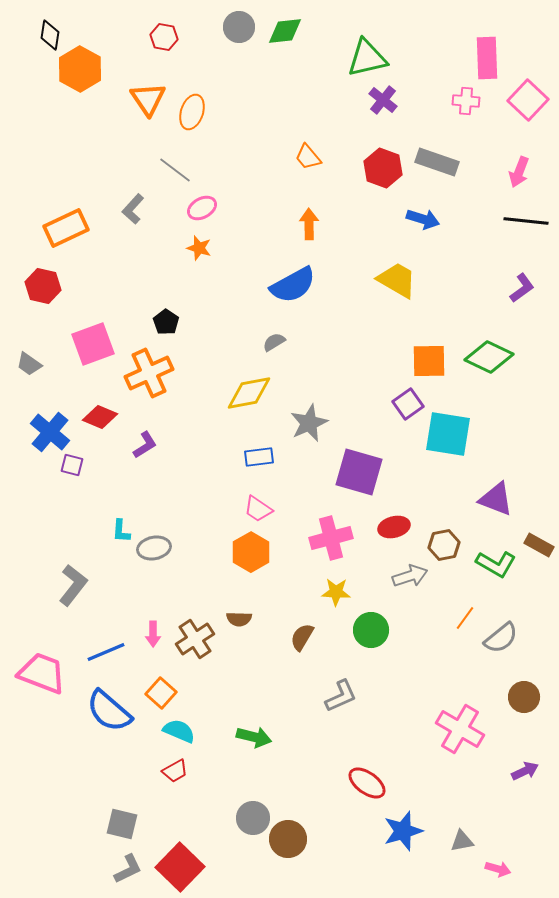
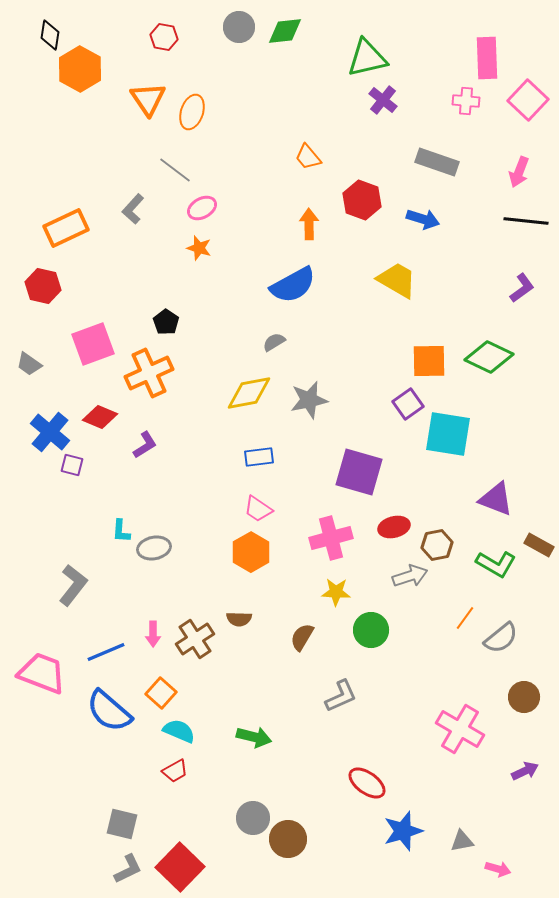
red hexagon at (383, 168): moved 21 px left, 32 px down
gray star at (309, 423): moved 23 px up; rotated 12 degrees clockwise
brown hexagon at (444, 545): moved 7 px left
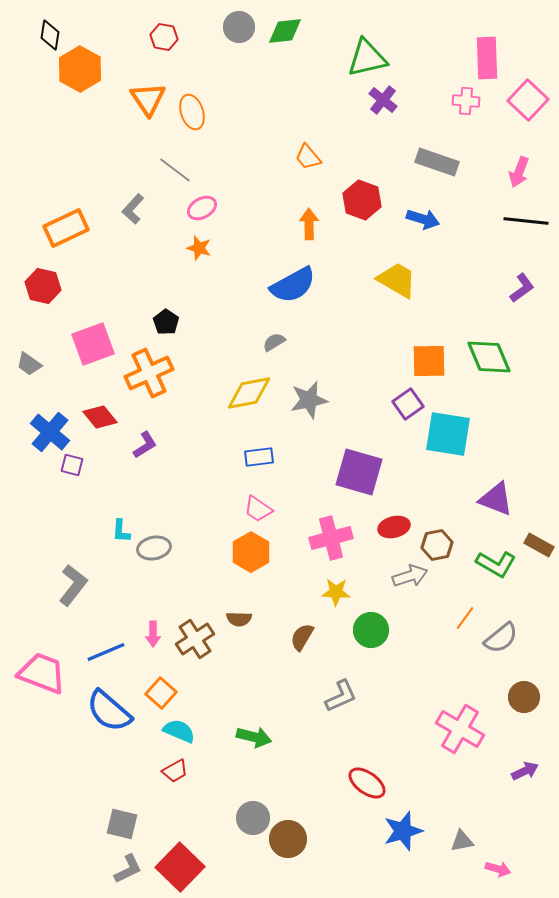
orange ellipse at (192, 112): rotated 36 degrees counterclockwise
green diamond at (489, 357): rotated 42 degrees clockwise
red diamond at (100, 417): rotated 28 degrees clockwise
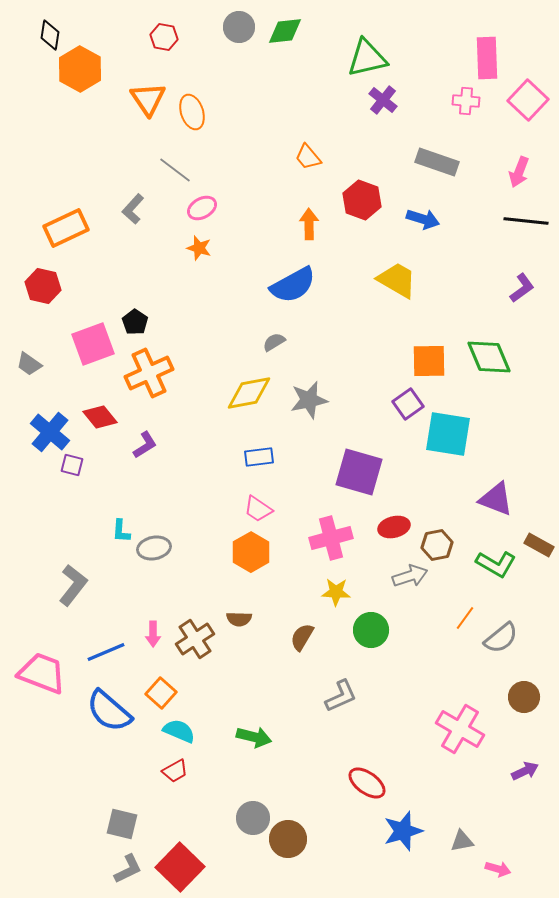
black pentagon at (166, 322): moved 31 px left
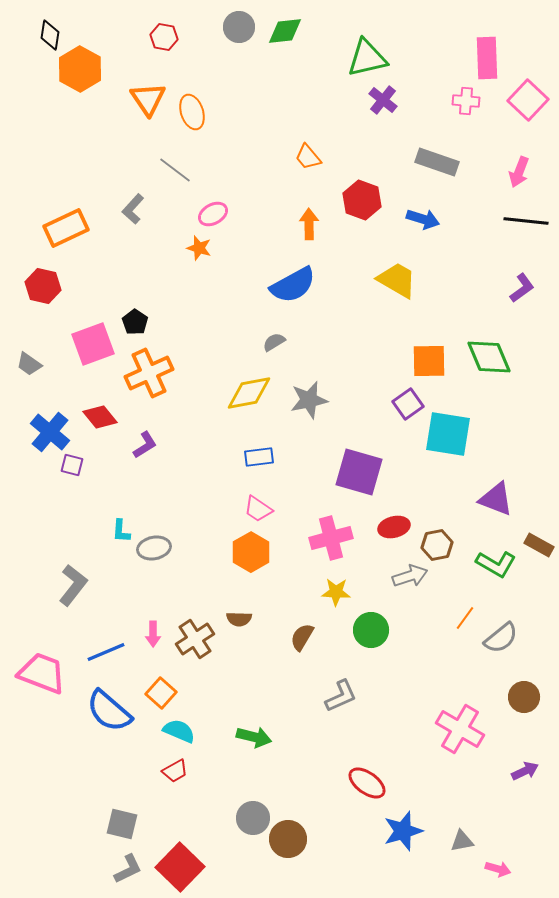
pink ellipse at (202, 208): moved 11 px right, 6 px down
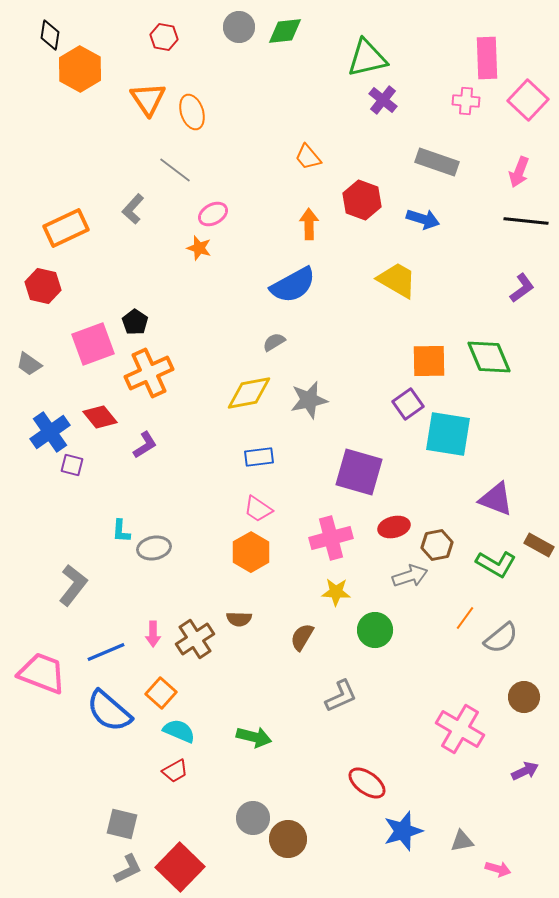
blue cross at (50, 432): rotated 15 degrees clockwise
green circle at (371, 630): moved 4 px right
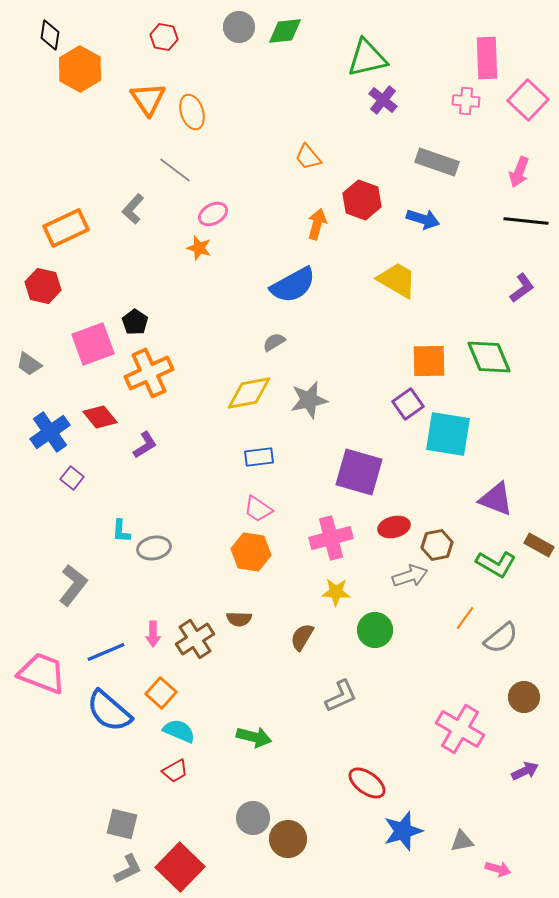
orange arrow at (309, 224): moved 8 px right; rotated 16 degrees clockwise
purple square at (72, 465): moved 13 px down; rotated 25 degrees clockwise
orange hexagon at (251, 552): rotated 21 degrees counterclockwise
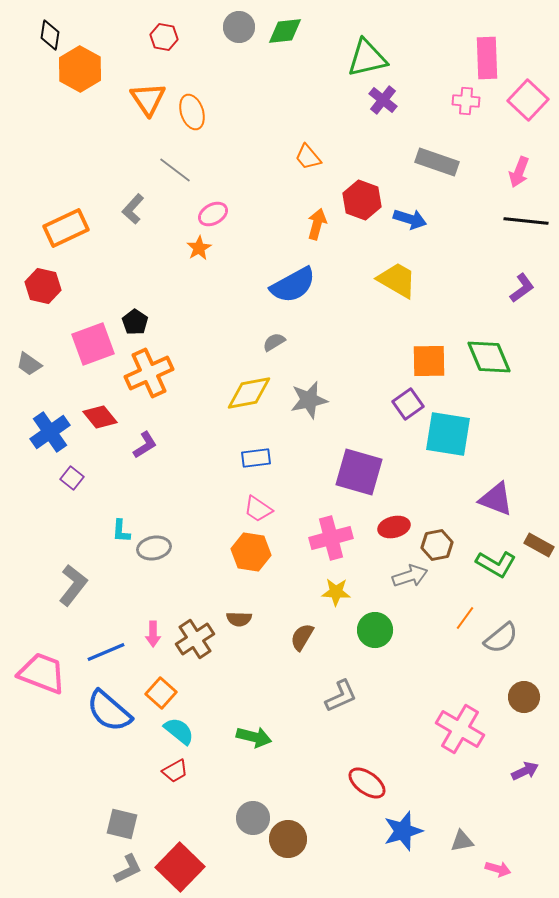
blue arrow at (423, 219): moved 13 px left
orange star at (199, 248): rotated 25 degrees clockwise
blue rectangle at (259, 457): moved 3 px left, 1 px down
cyan semicircle at (179, 731): rotated 16 degrees clockwise
